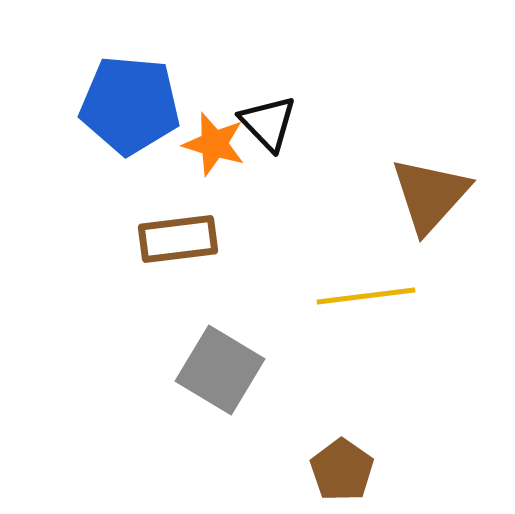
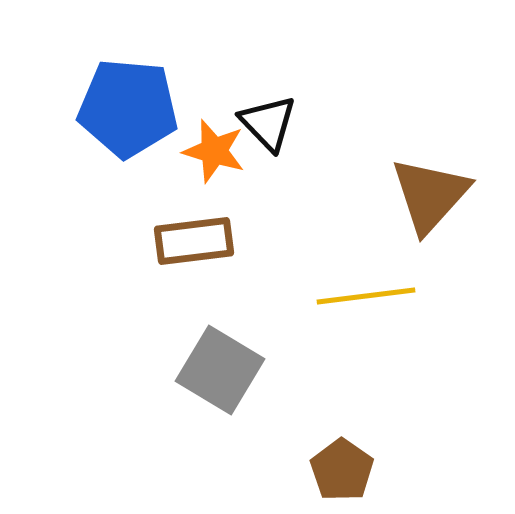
blue pentagon: moved 2 px left, 3 px down
orange star: moved 7 px down
brown rectangle: moved 16 px right, 2 px down
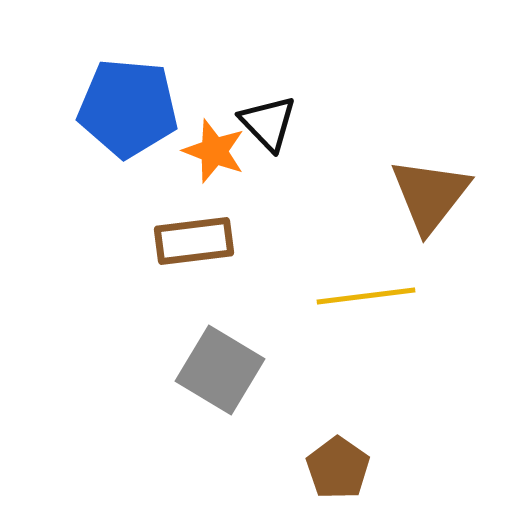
orange star: rotated 4 degrees clockwise
brown triangle: rotated 4 degrees counterclockwise
brown pentagon: moved 4 px left, 2 px up
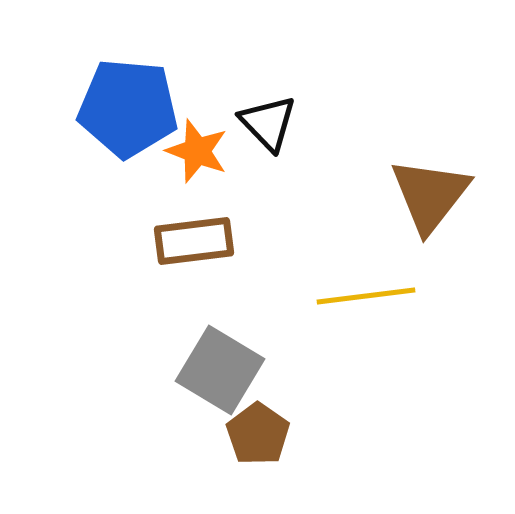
orange star: moved 17 px left
brown pentagon: moved 80 px left, 34 px up
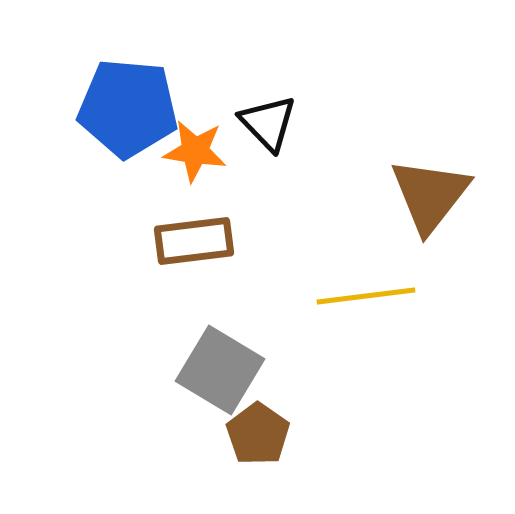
orange star: moved 2 px left; rotated 12 degrees counterclockwise
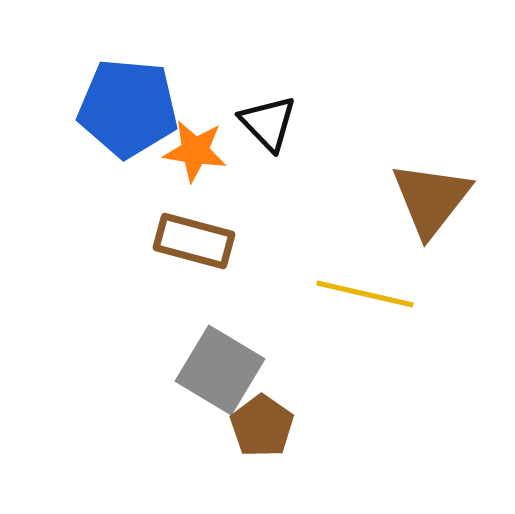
brown triangle: moved 1 px right, 4 px down
brown rectangle: rotated 22 degrees clockwise
yellow line: moved 1 px left, 2 px up; rotated 20 degrees clockwise
brown pentagon: moved 4 px right, 8 px up
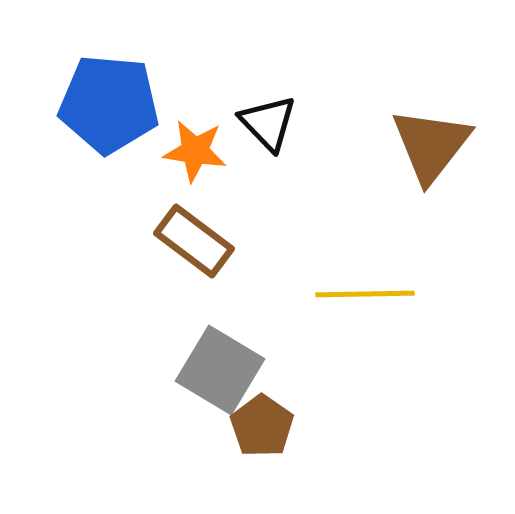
blue pentagon: moved 19 px left, 4 px up
brown triangle: moved 54 px up
brown rectangle: rotated 22 degrees clockwise
yellow line: rotated 14 degrees counterclockwise
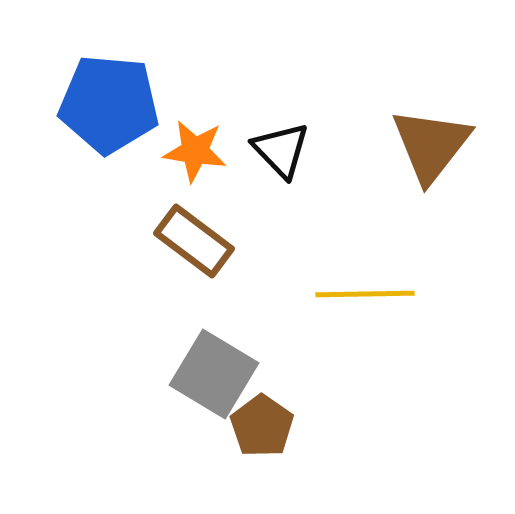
black triangle: moved 13 px right, 27 px down
gray square: moved 6 px left, 4 px down
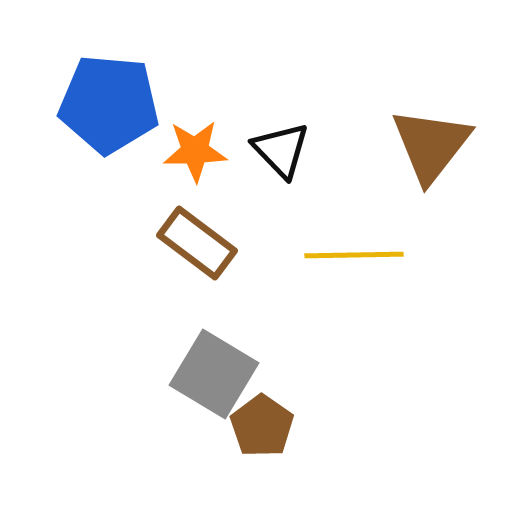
orange star: rotated 10 degrees counterclockwise
brown rectangle: moved 3 px right, 2 px down
yellow line: moved 11 px left, 39 px up
